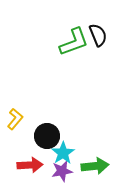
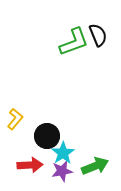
green arrow: rotated 16 degrees counterclockwise
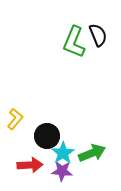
green L-shape: rotated 132 degrees clockwise
green arrow: moved 3 px left, 13 px up
purple star: rotated 15 degrees clockwise
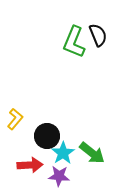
green arrow: rotated 60 degrees clockwise
purple star: moved 3 px left, 5 px down
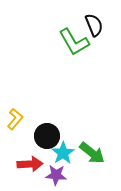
black semicircle: moved 4 px left, 10 px up
green L-shape: rotated 52 degrees counterclockwise
red arrow: moved 1 px up
purple star: moved 3 px left, 1 px up
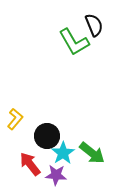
red arrow: rotated 125 degrees counterclockwise
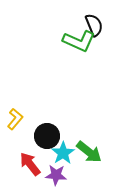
green L-shape: moved 5 px right, 1 px up; rotated 36 degrees counterclockwise
green arrow: moved 3 px left, 1 px up
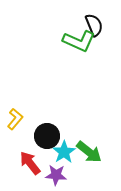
cyan star: moved 1 px right, 1 px up
red arrow: moved 1 px up
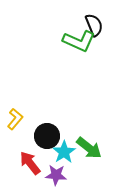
green arrow: moved 4 px up
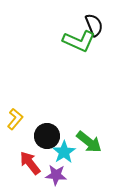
green arrow: moved 6 px up
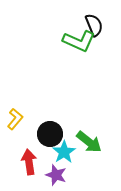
black circle: moved 3 px right, 2 px up
red arrow: moved 1 px left, 1 px up; rotated 30 degrees clockwise
purple star: rotated 15 degrees clockwise
